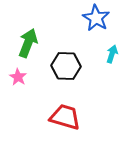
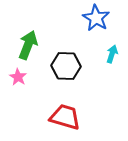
green arrow: moved 2 px down
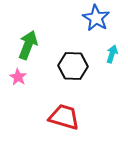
black hexagon: moved 7 px right
red trapezoid: moved 1 px left
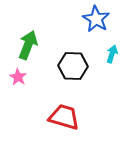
blue star: moved 1 px down
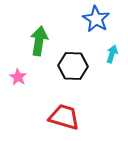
green arrow: moved 11 px right, 4 px up; rotated 12 degrees counterclockwise
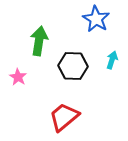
cyan arrow: moved 6 px down
red trapezoid: rotated 56 degrees counterclockwise
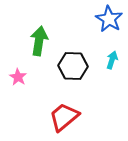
blue star: moved 13 px right
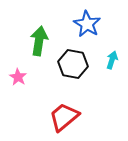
blue star: moved 22 px left, 5 px down
black hexagon: moved 2 px up; rotated 8 degrees clockwise
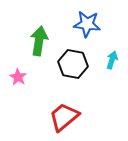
blue star: rotated 24 degrees counterclockwise
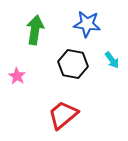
green arrow: moved 4 px left, 11 px up
cyan arrow: rotated 126 degrees clockwise
pink star: moved 1 px left, 1 px up
red trapezoid: moved 1 px left, 2 px up
